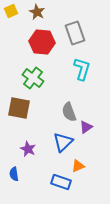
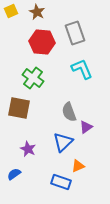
cyan L-shape: rotated 40 degrees counterclockwise
blue semicircle: rotated 64 degrees clockwise
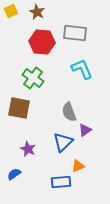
gray rectangle: rotated 65 degrees counterclockwise
purple triangle: moved 1 px left, 3 px down
blue rectangle: rotated 24 degrees counterclockwise
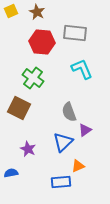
brown square: rotated 15 degrees clockwise
blue semicircle: moved 3 px left, 1 px up; rotated 24 degrees clockwise
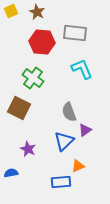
blue triangle: moved 1 px right, 1 px up
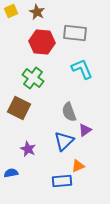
blue rectangle: moved 1 px right, 1 px up
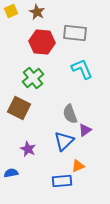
green cross: rotated 15 degrees clockwise
gray semicircle: moved 1 px right, 2 px down
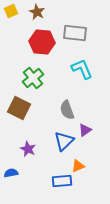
gray semicircle: moved 3 px left, 4 px up
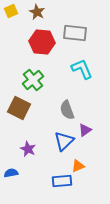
green cross: moved 2 px down
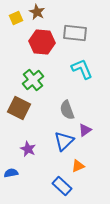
yellow square: moved 5 px right, 7 px down
blue rectangle: moved 5 px down; rotated 48 degrees clockwise
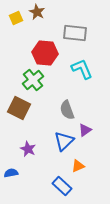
red hexagon: moved 3 px right, 11 px down
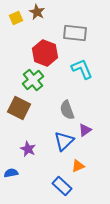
red hexagon: rotated 15 degrees clockwise
